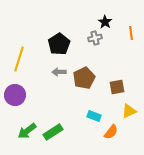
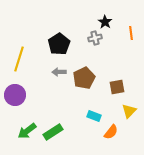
yellow triangle: rotated 21 degrees counterclockwise
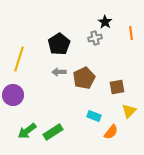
purple circle: moved 2 px left
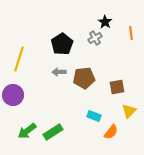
gray cross: rotated 16 degrees counterclockwise
black pentagon: moved 3 px right
brown pentagon: rotated 20 degrees clockwise
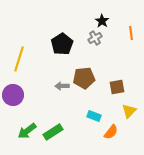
black star: moved 3 px left, 1 px up
gray arrow: moved 3 px right, 14 px down
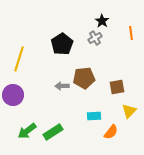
cyan rectangle: rotated 24 degrees counterclockwise
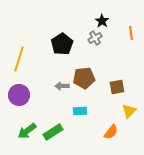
purple circle: moved 6 px right
cyan rectangle: moved 14 px left, 5 px up
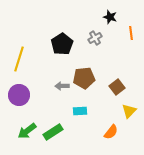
black star: moved 8 px right, 4 px up; rotated 16 degrees counterclockwise
brown square: rotated 28 degrees counterclockwise
